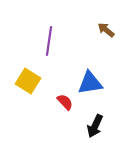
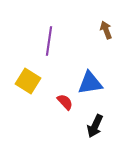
brown arrow: rotated 30 degrees clockwise
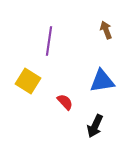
blue triangle: moved 12 px right, 2 px up
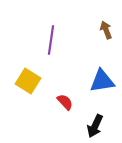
purple line: moved 2 px right, 1 px up
